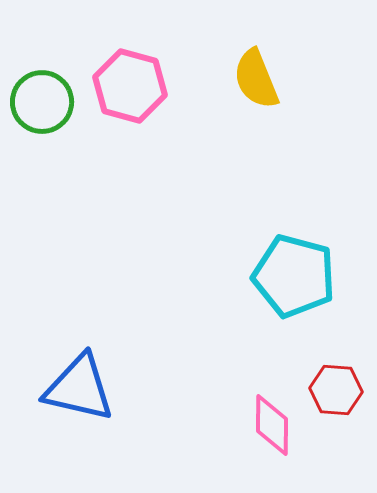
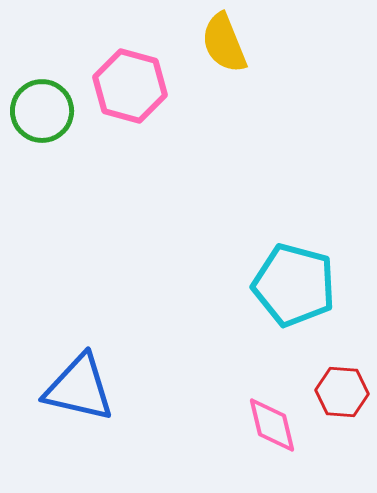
yellow semicircle: moved 32 px left, 36 px up
green circle: moved 9 px down
cyan pentagon: moved 9 px down
red hexagon: moved 6 px right, 2 px down
pink diamond: rotated 14 degrees counterclockwise
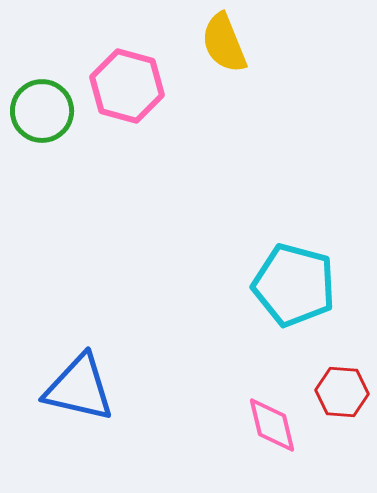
pink hexagon: moved 3 px left
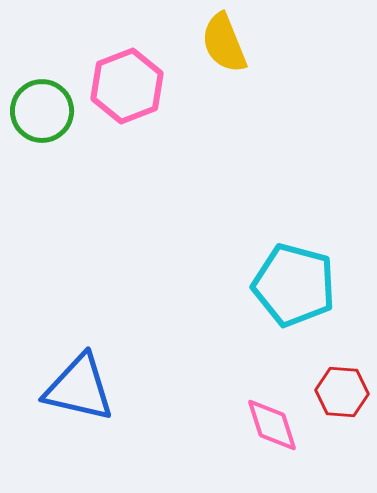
pink hexagon: rotated 24 degrees clockwise
pink diamond: rotated 4 degrees counterclockwise
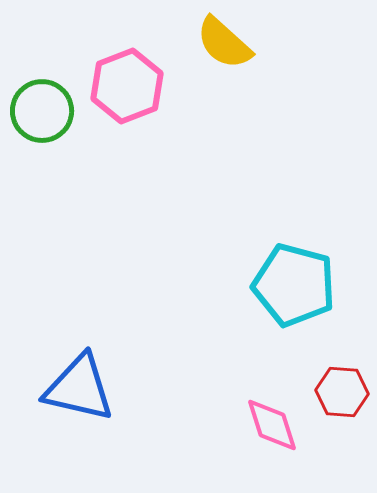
yellow semicircle: rotated 26 degrees counterclockwise
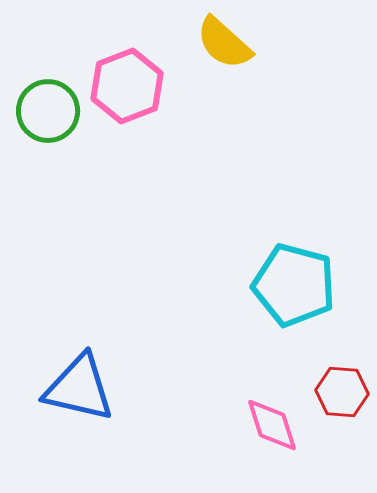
green circle: moved 6 px right
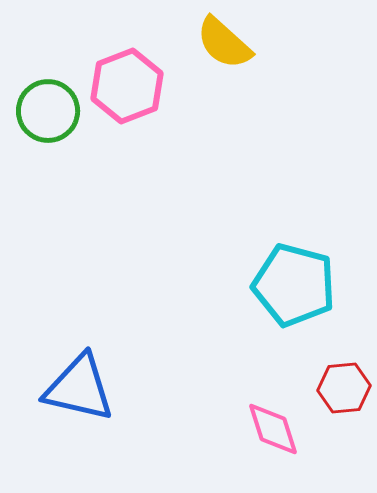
red hexagon: moved 2 px right, 4 px up; rotated 9 degrees counterclockwise
pink diamond: moved 1 px right, 4 px down
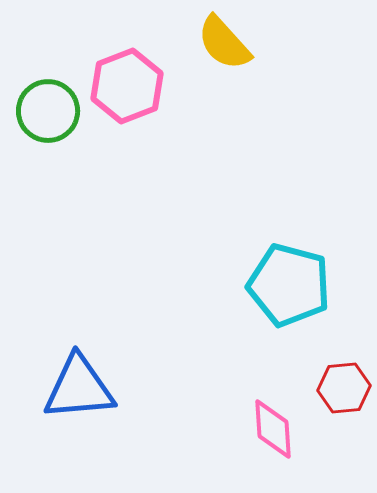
yellow semicircle: rotated 6 degrees clockwise
cyan pentagon: moved 5 px left
blue triangle: rotated 18 degrees counterclockwise
pink diamond: rotated 14 degrees clockwise
